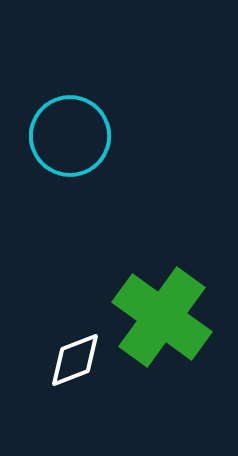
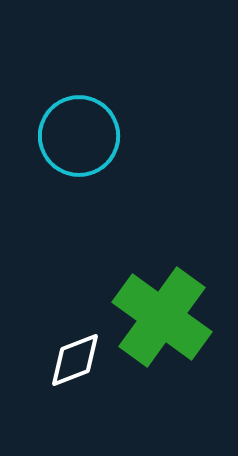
cyan circle: moved 9 px right
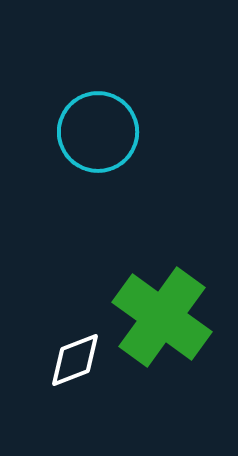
cyan circle: moved 19 px right, 4 px up
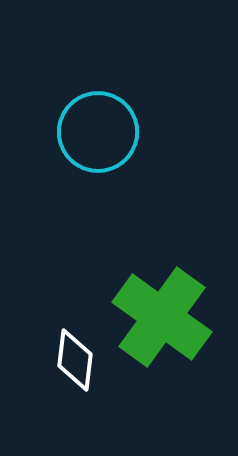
white diamond: rotated 62 degrees counterclockwise
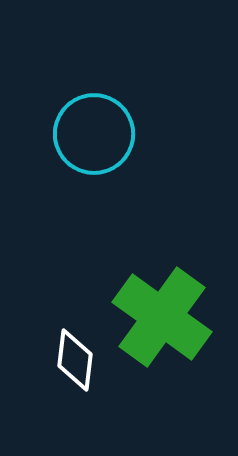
cyan circle: moved 4 px left, 2 px down
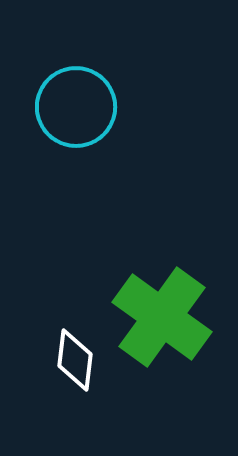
cyan circle: moved 18 px left, 27 px up
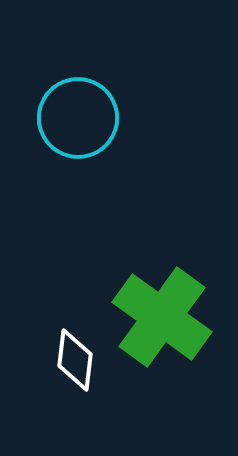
cyan circle: moved 2 px right, 11 px down
